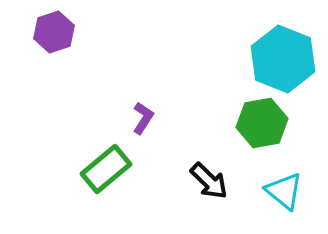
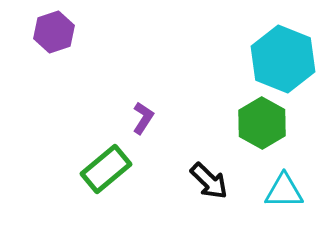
green hexagon: rotated 21 degrees counterclockwise
cyan triangle: rotated 39 degrees counterclockwise
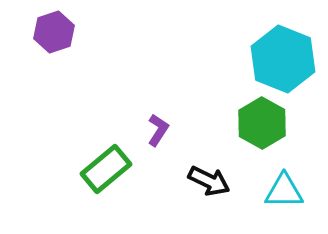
purple L-shape: moved 15 px right, 12 px down
black arrow: rotated 18 degrees counterclockwise
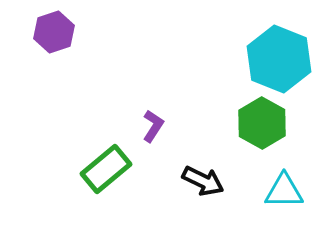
cyan hexagon: moved 4 px left
purple L-shape: moved 5 px left, 4 px up
black arrow: moved 6 px left
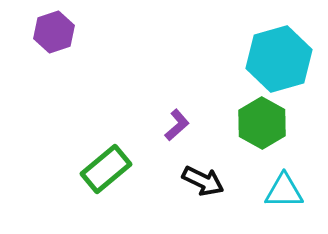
cyan hexagon: rotated 22 degrees clockwise
purple L-shape: moved 24 px right, 1 px up; rotated 16 degrees clockwise
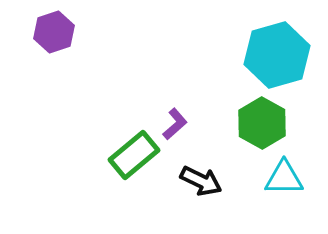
cyan hexagon: moved 2 px left, 4 px up
purple L-shape: moved 2 px left, 1 px up
green rectangle: moved 28 px right, 14 px up
black arrow: moved 2 px left
cyan triangle: moved 13 px up
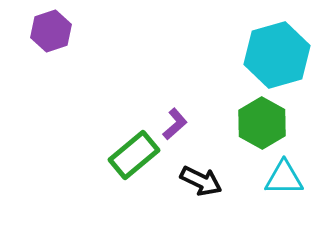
purple hexagon: moved 3 px left, 1 px up
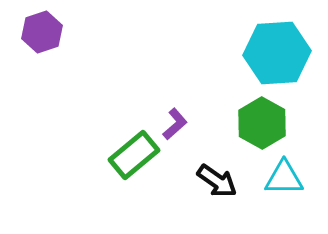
purple hexagon: moved 9 px left, 1 px down
cyan hexagon: moved 2 px up; rotated 12 degrees clockwise
black arrow: moved 16 px right; rotated 9 degrees clockwise
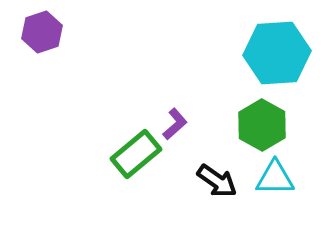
green hexagon: moved 2 px down
green rectangle: moved 2 px right, 1 px up
cyan triangle: moved 9 px left
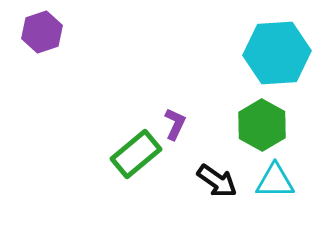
purple L-shape: rotated 24 degrees counterclockwise
cyan triangle: moved 3 px down
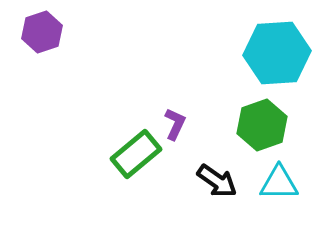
green hexagon: rotated 12 degrees clockwise
cyan triangle: moved 4 px right, 2 px down
